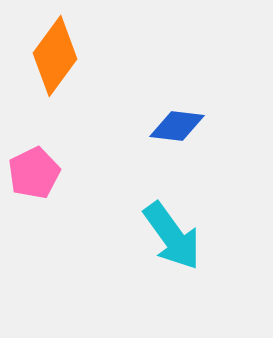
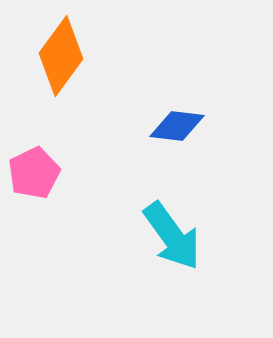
orange diamond: moved 6 px right
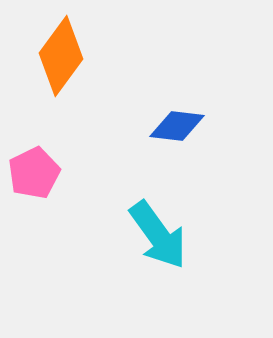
cyan arrow: moved 14 px left, 1 px up
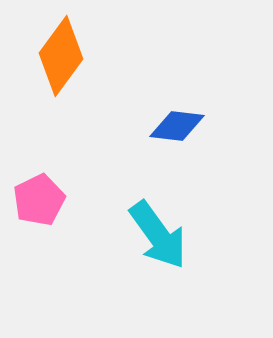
pink pentagon: moved 5 px right, 27 px down
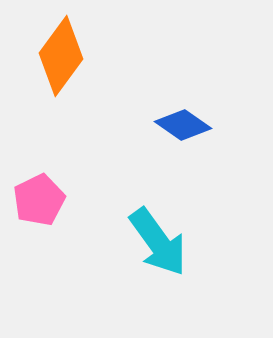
blue diamond: moved 6 px right, 1 px up; rotated 28 degrees clockwise
cyan arrow: moved 7 px down
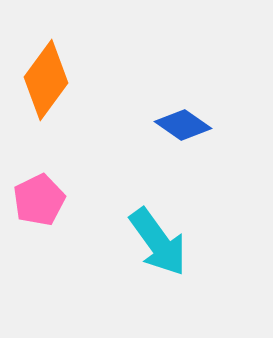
orange diamond: moved 15 px left, 24 px down
